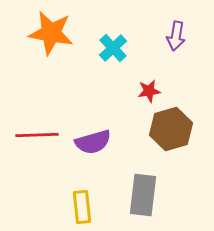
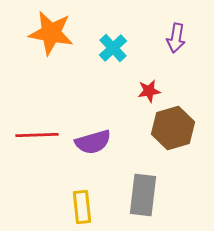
purple arrow: moved 2 px down
brown hexagon: moved 2 px right, 1 px up
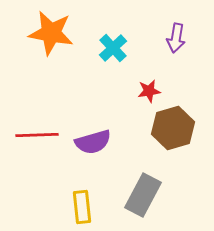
gray rectangle: rotated 21 degrees clockwise
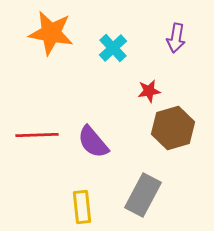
purple semicircle: rotated 66 degrees clockwise
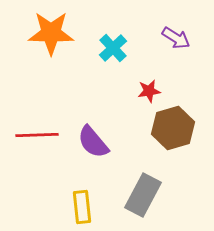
orange star: rotated 9 degrees counterclockwise
purple arrow: rotated 68 degrees counterclockwise
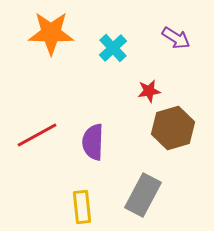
red line: rotated 27 degrees counterclockwise
purple semicircle: rotated 42 degrees clockwise
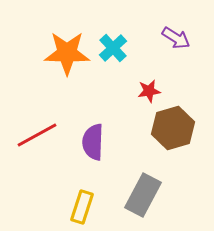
orange star: moved 16 px right, 20 px down
yellow rectangle: rotated 24 degrees clockwise
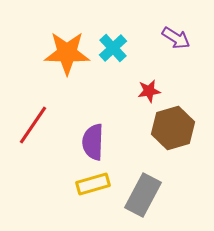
red line: moved 4 px left, 10 px up; rotated 27 degrees counterclockwise
yellow rectangle: moved 11 px right, 23 px up; rotated 56 degrees clockwise
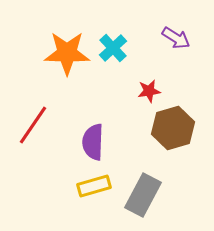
yellow rectangle: moved 1 px right, 2 px down
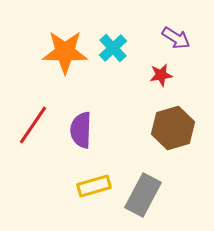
orange star: moved 2 px left, 1 px up
red star: moved 12 px right, 16 px up
purple semicircle: moved 12 px left, 12 px up
